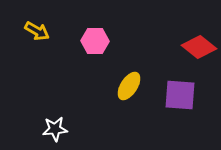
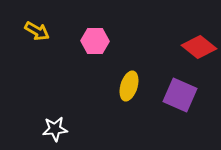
yellow ellipse: rotated 16 degrees counterclockwise
purple square: rotated 20 degrees clockwise
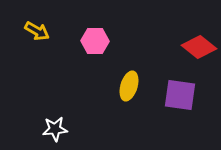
purple square: rotated 16 degrees counterclockwise
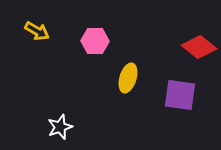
yellow ellipse: moved 1 px left, 8 px up
white star: moved 5 px right, 2 px up; rotated 15 degrees counterclockwise
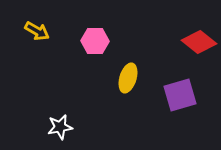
red diamond: moved 5 px up
purple square: rotated 24 degrees counterclockwise
white star: rotated 10 degrees clockwise
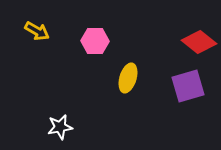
purple square: moved 8 px right, 9 px up
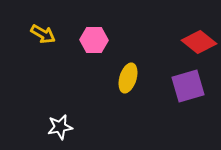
yellow arrow: moved 6 px right, 3 px down
pink hexagon: moved 1 px left, 1 px up
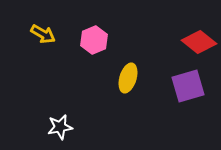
pink hexagon: rotated 24 degrees counterclockwise
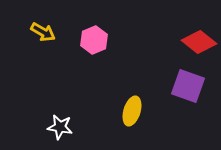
yellow arrow: moved 2 px up
yellow ellipse: moved 4 px right, 33 px down
purple square: rotated 36 degrees clockwise
white star: rotated 20 degrees clockwise
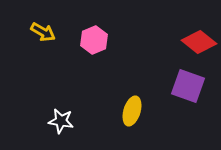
white star: moved 1 px right, 6 px up
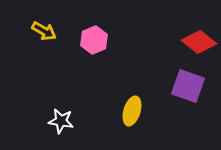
yellow arrow: moved 1 px right, 1 px up
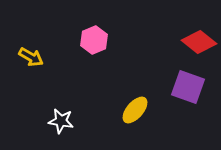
yellow arrow: moved 13 px left, 26 px down
purple square: moved 1 px down
yellow ellipse: moved 3 px right, 1 px up; rotated 24 degrees clockwise
